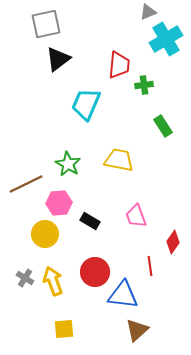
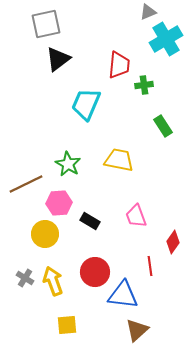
yellow square: moved 3 px right, 4 px up
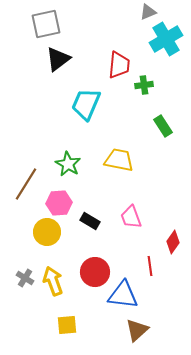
brown line: rotated 32 degrees counterclockwise
pink trapezoid: moved 5 px left, 1 px down
yellow circle: moved 2 px right, 2 px up
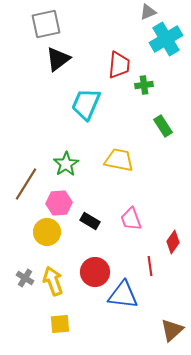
green star: moved 2 px left; rotated 10 degrees clockwise
pink trapezoid: moved 2 px down
yellow square: moved 7 px left, 1 px up
brown triangle: moved 35 px right
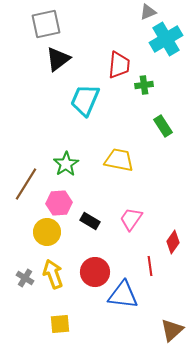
cyan trapezoid: moved 1 px left, 4 px up
pink trapezoid: rotated 55 degrees clockwise
yellow arrow: moved 7 px up
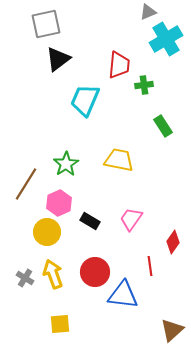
pink hexagon: rotated 20 degrees counterclockwise
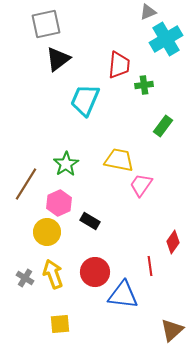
green rectangle: rotated 70 degrees clockwise
pink trapezoid: moved 10 px right, 34 px up
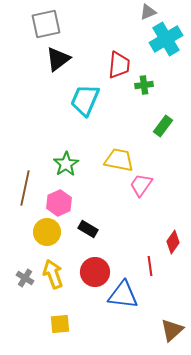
brown line: moved 1 px left, 4 px down; rotated 20 degrees counterclockwise
black rectangle: moved 2 px left, 8 px down
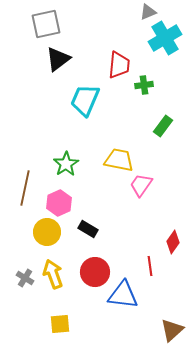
cyan cross: moved 1 px left, 1 px up
